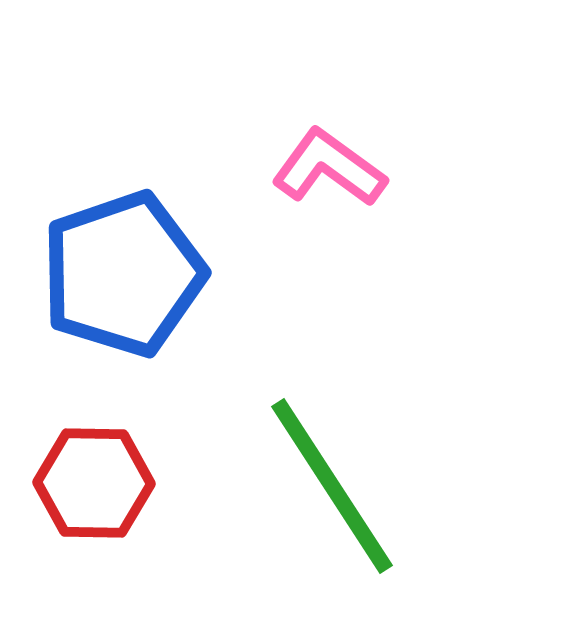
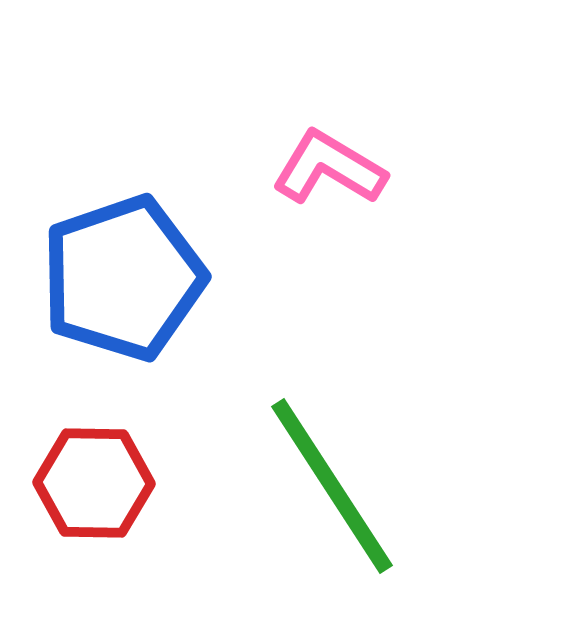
pink L-shape: rotated 5 degrees counterclockwise
blue pentagon: moved 4 px down
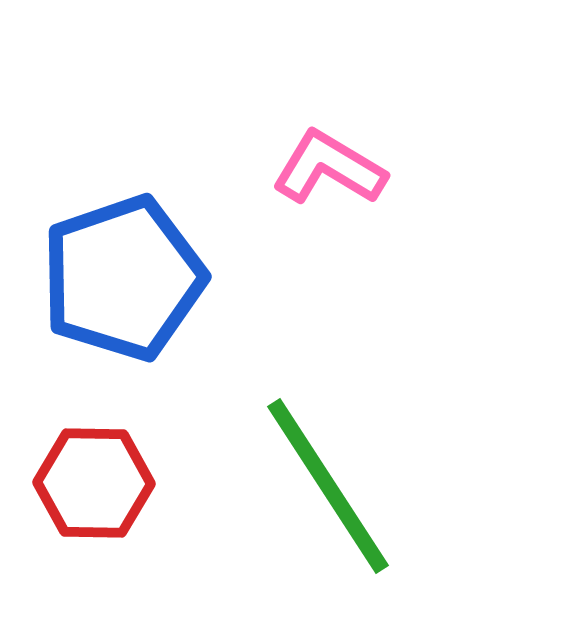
green line: moved 4 px left
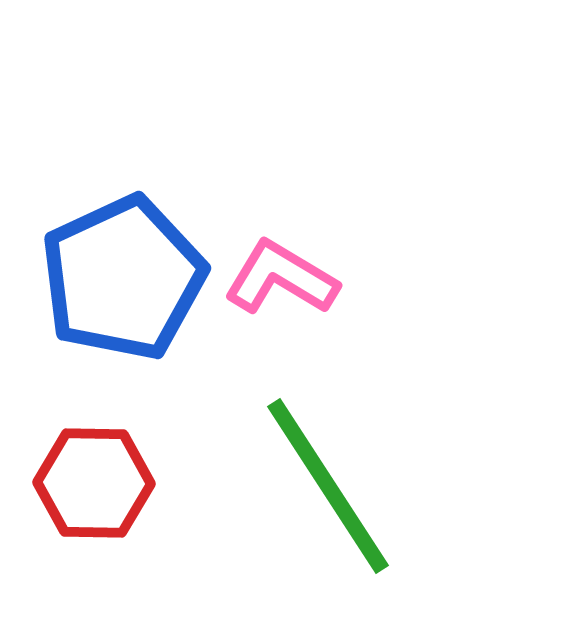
pink L-shape: moved 48 px left, 110 px down
blue pentagon: rotated 6 degrees counterclockwise
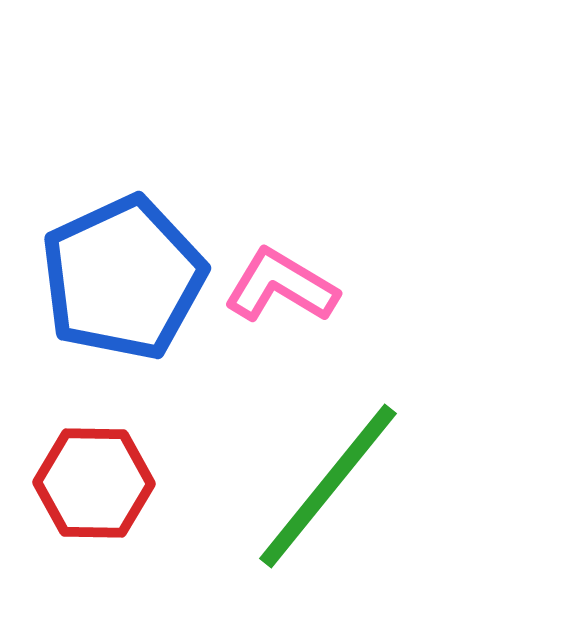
pink L-shape: moved 8 px down
green line: rotated 72 degrees clockwise
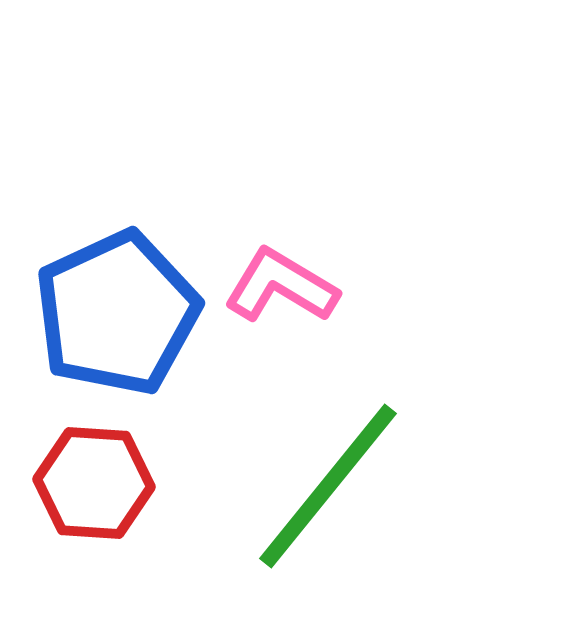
blue pentagon: moved 6 px left, 35 px down
red hexagon: rotated 3 degrees clockwise
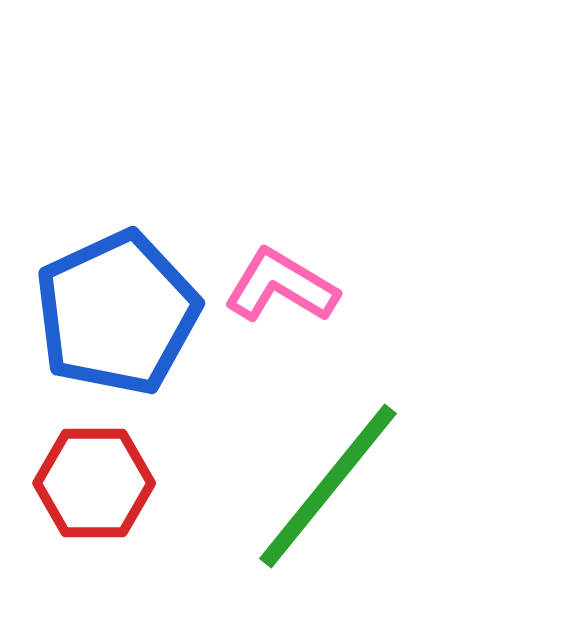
red hexagon: rotated 4 degrees counterclockwise
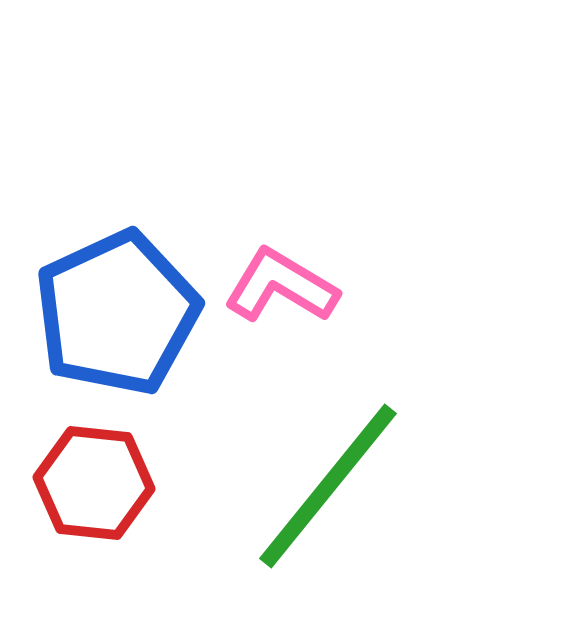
red hexagon: rotated 6 degrees clockwise
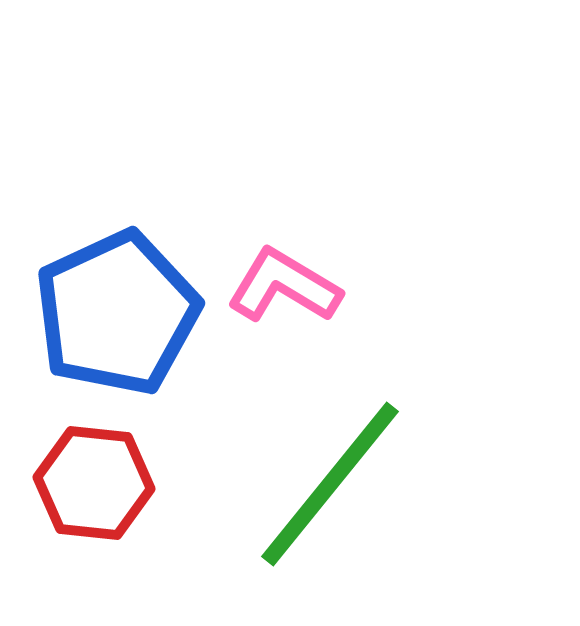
pink L-shape: moved 3 px right
green line: moved 2 px right, 2 px up
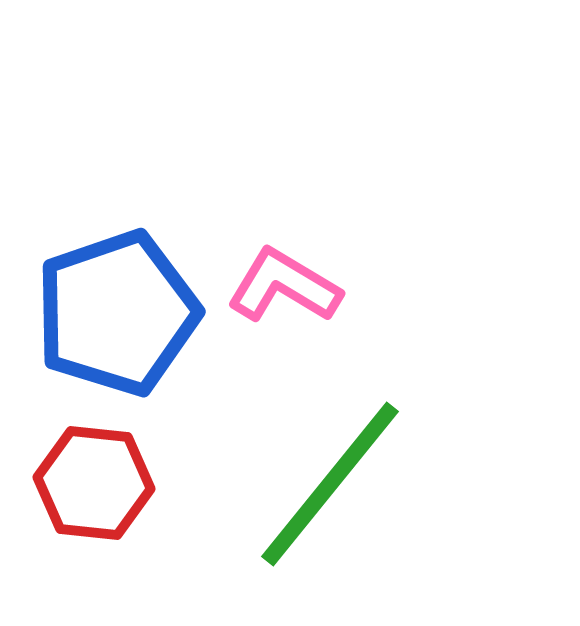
blue pentagon: rotated 6 degrees clockwise
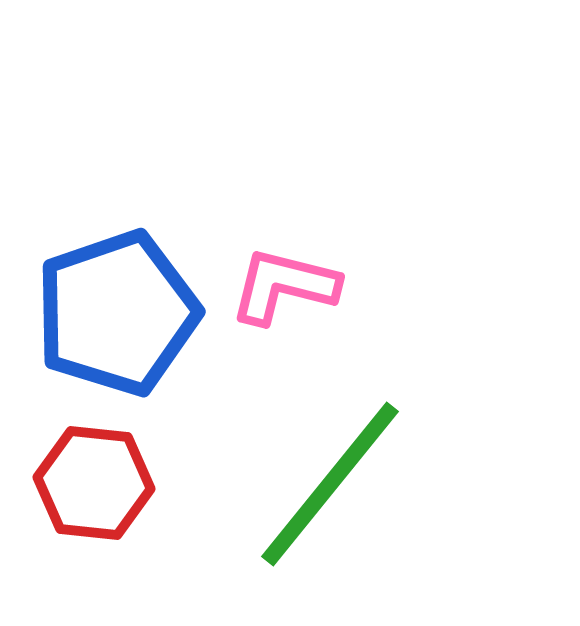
pink L-shape: rotated 17 degrees counterclockwise
